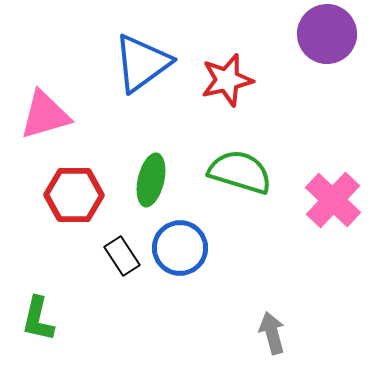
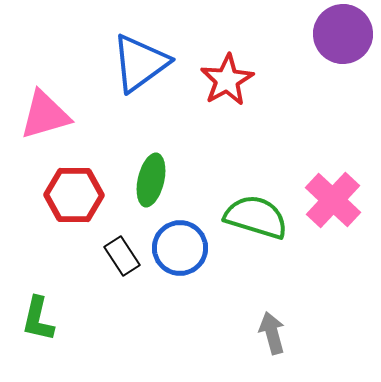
purple circle: moved 16 px right
blue triangle: moved 2 px left
red star: rotated 16 degrees counterclockwise
green semicircle: moved 16 px right, 45 px down
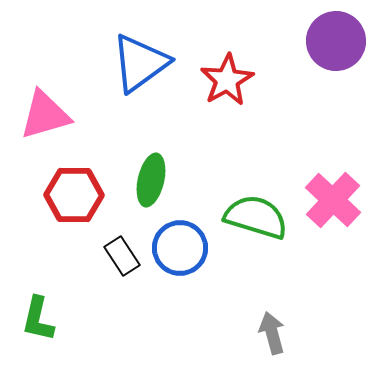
purple circle: moved 7 px left, 7 px down
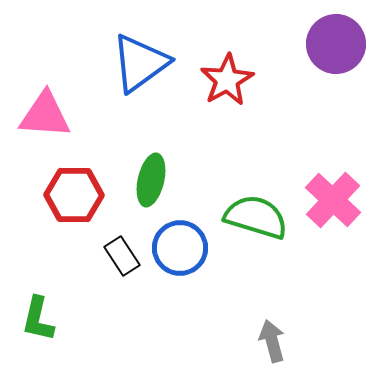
purple circle: moved 3 px down
pink triangle: rotated 20 degrees clockwise
gray arrow: moved 8 px down
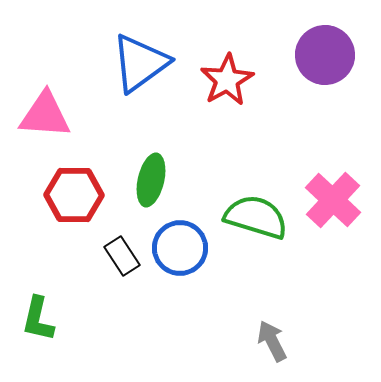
purple circle: moved 11 px left, 11 px down
gray arrow: rotated 12 degrees counterclockwise
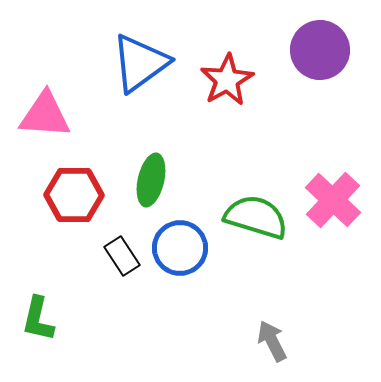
purple circle: moved 5 px left, 5 px up
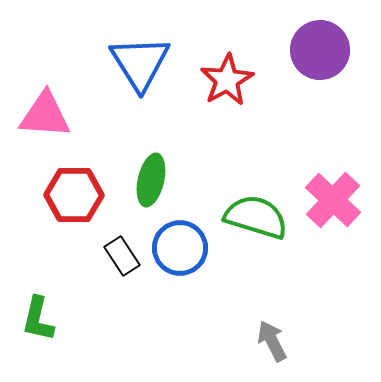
blue triangle: rotated 26 degrees counterclockwise
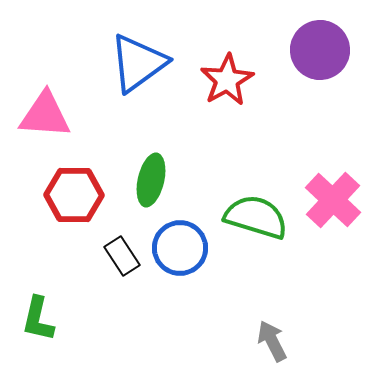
blue triangle: moved 2 px left; rotated 26 degrees clockwise
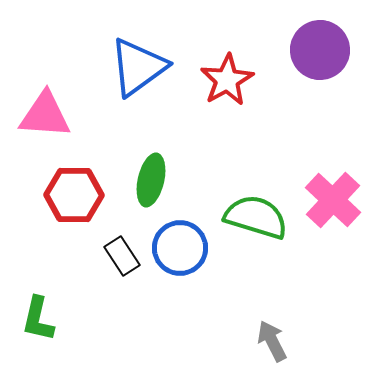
blue triangle: moved 4 px down
